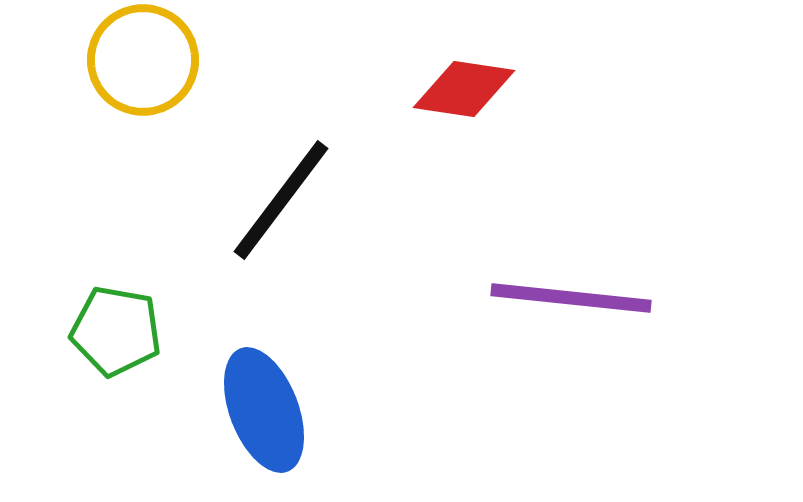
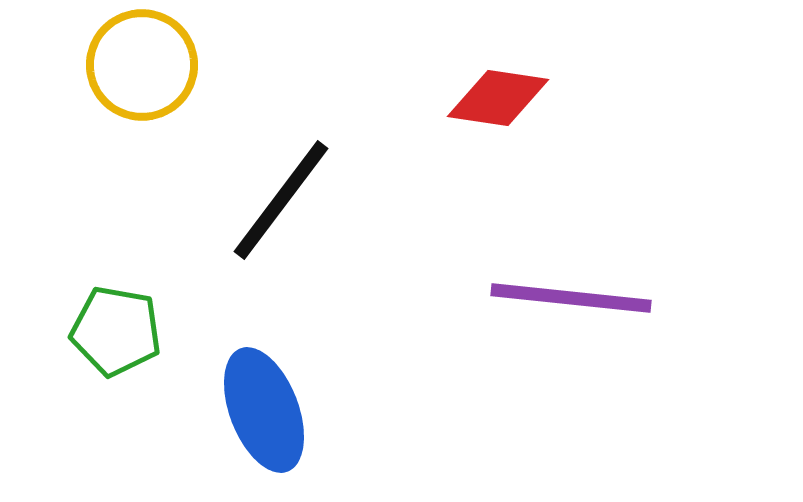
yellow circle: moved 1 px left, 5 px down
red diamond: moved 34 px right, 9 px down
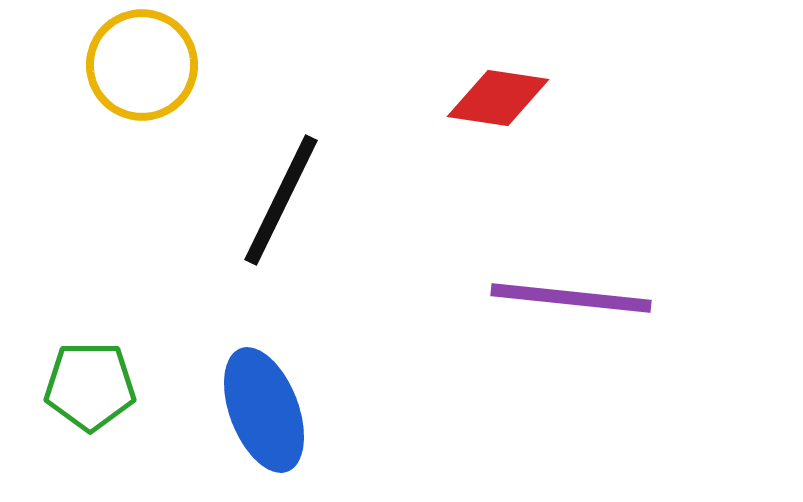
black line: rotated 11 degrees counterclockwise
green pentagon: moved 26 px left, 55 px down; rotated 10 degrees counterclockwise
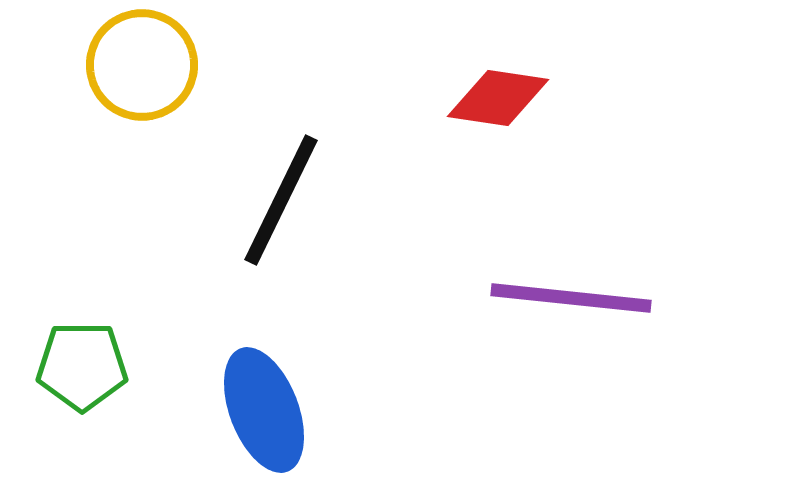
green pentagon: moved 8 px left, 20 px up
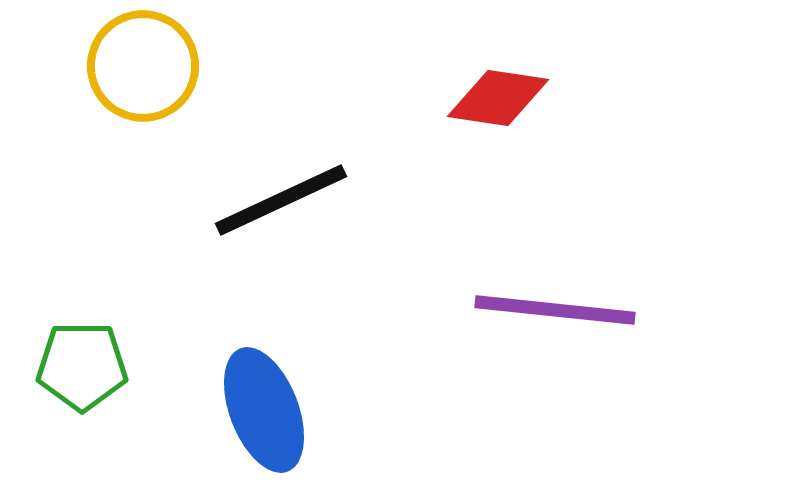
yellow circle: moved 1 px right, 1 px down
black line: rotated 39 degrees clockwise
purple line: moved 16 px left, 12 px down
